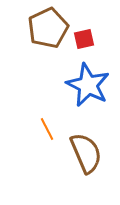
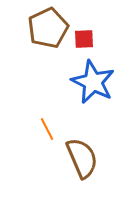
red square: rotated 10 degrees clockwise
blue star: moved 5 px right, 3 px up
brown semicircle: moved 4 px left, 5 px down
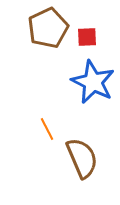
red square: moved 3 px right, 2 px up
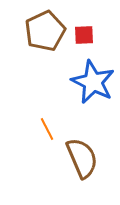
brown pentagon: moved 3 px left, 3 px down
red square: moved 3 px left, 2 px up
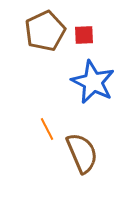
brown semicircle: moved 5 px up
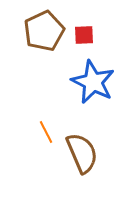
brown pentagon: moved 1 px left
orange line: moved 1 px left, 3 px down
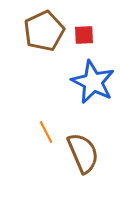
brown semicircle: moved 1 px right
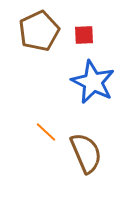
brown pentagon: moved 5 px left
orange line: rotated 20 degrees counterclockwise
brown semicircle: moved 3 px right
